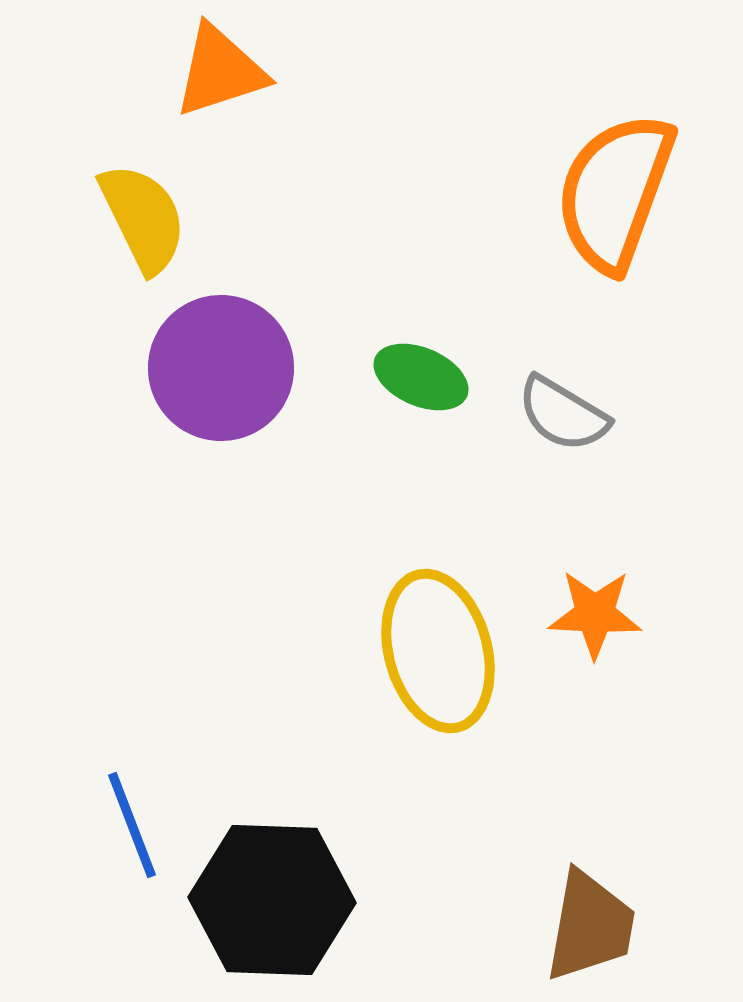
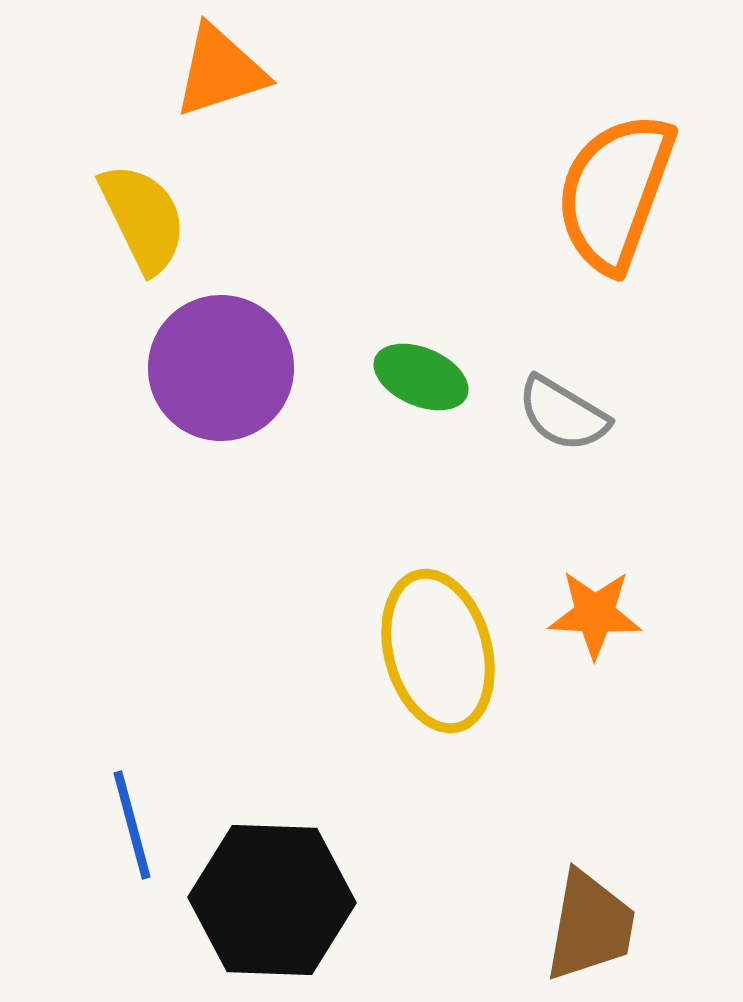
blue line: rotated 6 degrees clockwise
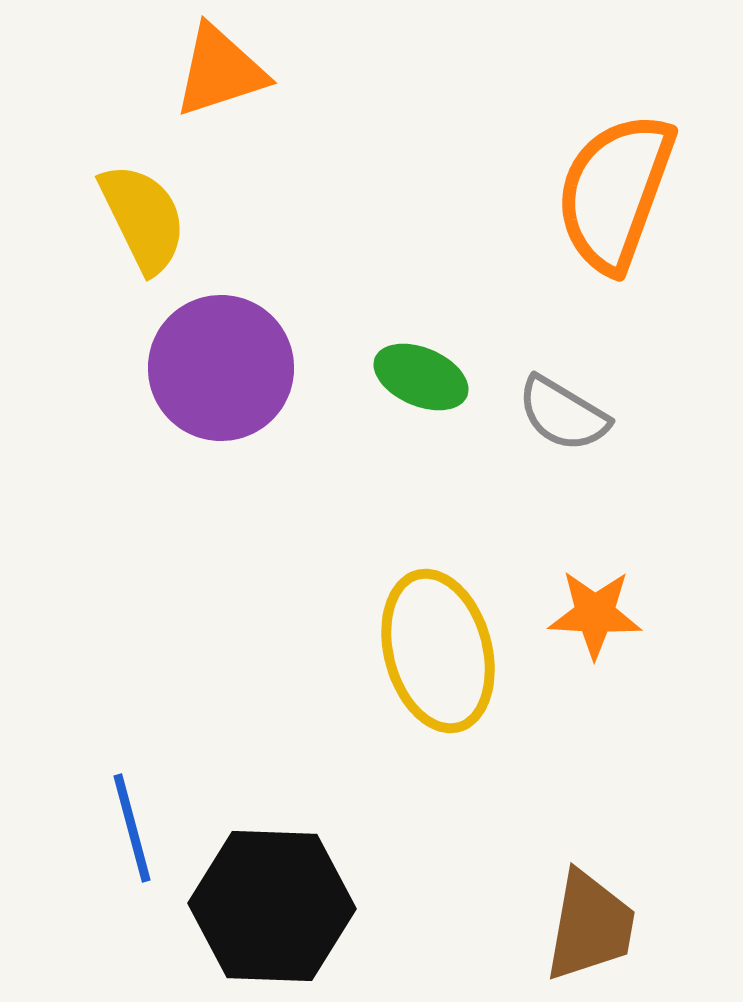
blue line: moved 3 px down
black hexagon: moved 6 px down
